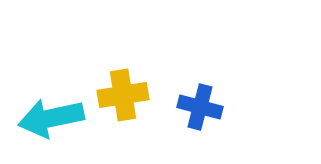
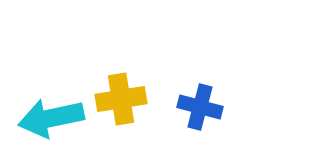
yellow cross: moved 2 px left, 4 px down
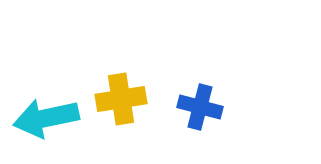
cyan arrow: moved 5 px left
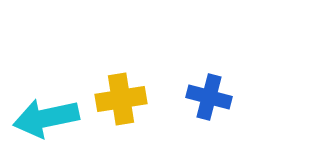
blue cross: moved 9 px right, 10 px up
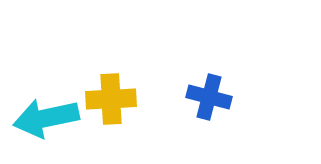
yellow cross: moved 10 px left; rotated 6 degrees clockwise
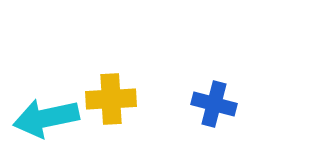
blue cross: moved 5 px right, 7 px down
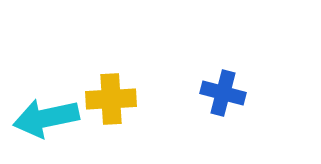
blue cross: moved 9 px right, 11 px up
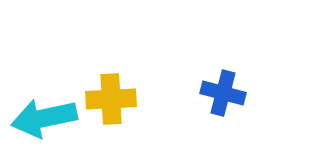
cyan arrow: moved 2 px left
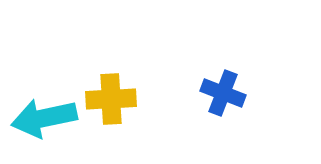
blue cross: rotated 6 degrees clockwise
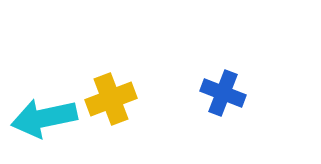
yellow cross: rotated 18 degrees counterclockwise
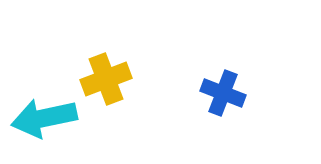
yellow cross: moved 5 px left, 20 px up
